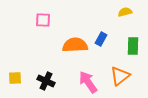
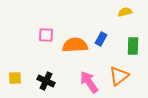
pink square: moved 3 px right, 15 px down
orange triangle: moved 1 px left
pink arrow: moved 1 px right
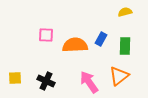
green rectangle: moved 8 px left
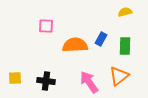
pink square: moved 9 px up
black cross: rotated 18 degrees counterclockwise
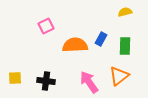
pink square: rotated 28 degrees counterclockwise
